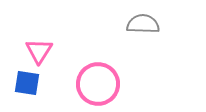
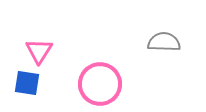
gray semicircle: moved 21 px right, 18 px down
pink circle: moved 2 px right
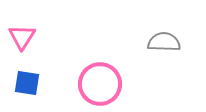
pink triangle: moved 17 px left, 14 px up
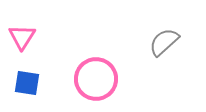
gray semicircle: rotated 44 degrees counterclockwise
pink circle: moved 4 px left, 5 px up
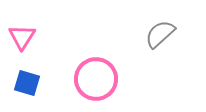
gray semicircle: moved 4 px left, 8 px up
blue square: rotated 8 degrees clockwise
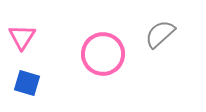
pink circle: moved 7 px right, 25 px up
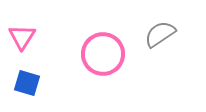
gray semicircle: rotated 8 degrees clockwise
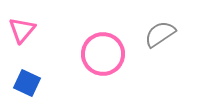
pink triangle: moved 7 px up; rotated 8 degrees clockwise
blue square: rotated 8 degrees clockwise
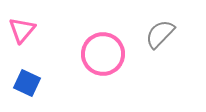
gray semicircle: rotated 12 degrees counterclockwise
